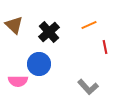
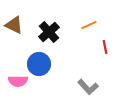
brown triangle: rotated 18 degrees counterclockwise
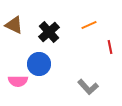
red line: moved 5 px right
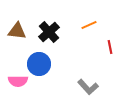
brown triangle: moved 3 px right, 6 px down; rotated 18 degrees counterclockwise
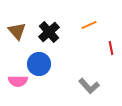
brown triangle: rotated 42 degrees clockwise
red line: moved 1 px right, 1 px down
gray L-shape: moved 1 px right, 1 px up
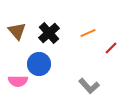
orange line: moved 1 px left, 8 px down
black cross: moved 1 px down
red line: rotated 56 degrees clockwise
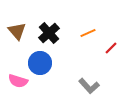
blue circle: moved 1 px right, 1 px up
pink semicircle: rotated 18 degrees clockwise
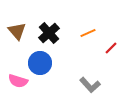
gray L-shape: moved 1 px right, 1 px up
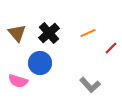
brown triangle: moved 2 px down
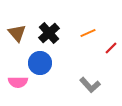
pink semicircle: moved 1 px down; rotated 18 degrees counterclockwise
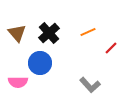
orange line: moved 1 px up
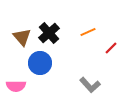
brown triangle: moved 5 px right, 4 px down
pink semicircle: moved 2 px left, 4 px down
